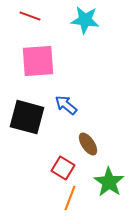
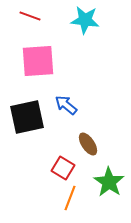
black square: rotated 27 degrees counterclockwise
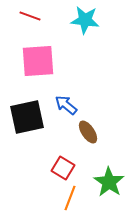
brown ellipse: moved 12 px up
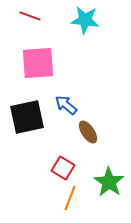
pink square: moved 2 px down
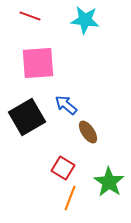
black square: rotated 18 degrees counterclockwise
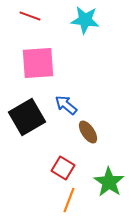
orange line: moved 1 px left, 2 px down
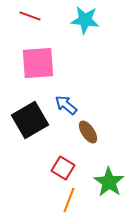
black square: moved 3 px right, 3 px down
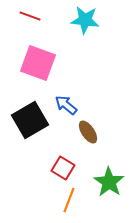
pink square: rotated 24 degrees clockwise
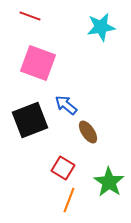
cyan star: moved 16 px right, 7 px down; rotated 16 degrees counterclockwise
black square: rotated 9 degrees clockwise
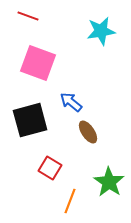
red line: moved 2 px left
cyan star: moved 4 px down
blue arrow: moved 5 px right, 3 px up
black square: rotated 6 degrees clockwise
red square: moved 13 px left
orange line: moved 1 px right, 1 px down
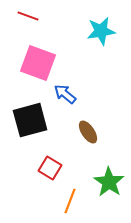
blue arrow: moved 6 px left, 8 px up
